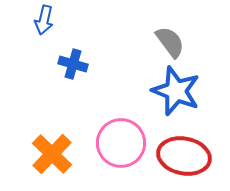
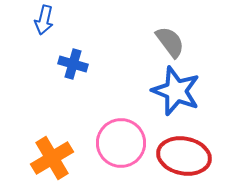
orange cross: moved 4 px down; rotated 15 degrees clockwise
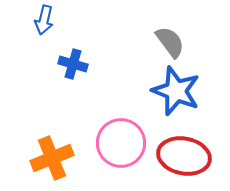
orange cross: rotated 9 degrees clockwise
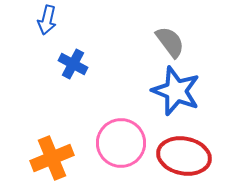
blue arrow: moved 3 px right
blue cross: rotated 12 degrees clockwise
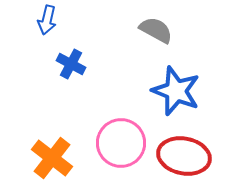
gray semicircle: moved 14 px left, 12 px up; rotated 24 degrees counterclockwise
blue cross: moved 2 px left
orange cross: rotated 30 degrees counterclockwise
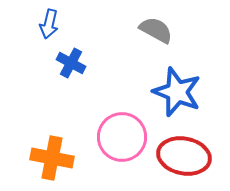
blue arrow: moved 2 px right, 4 px down
blue cross: moved 1 px up
blue star: moved 1 px right, 1 px down
pink circle: moved 1 px right, 6 px up
orange cross: rotated 27 degrees counterclockwise
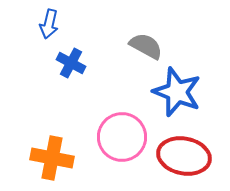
gray semicircle: moved 10 px left, 16 px down
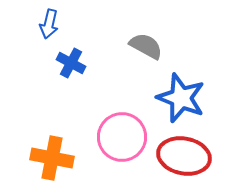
blue star: moved 4 px right, 6 px down
